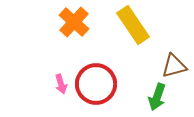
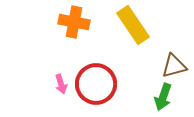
orange cross: rotated 32 degrees counterclockwise
green arrow: moved 6 px right
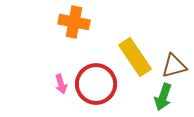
yellow rectangle: moved 2 px right, 32 px down
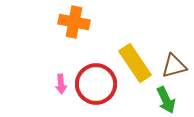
yellow rectangle: moved 6 px down
pink arrow: rotated 12 degrees clockwise
green arrow: moved 3 px right, 3 px down; rotated 44 degrees counterclockwise
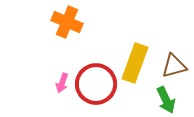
orange cross: moved 7 px left; rotated 12 degrees clockwise
yellow rectangle: rotated 54 degrees clockwise
pink arrow: moved 1 px right, 1 px up; rotated 24 degrees clockwise
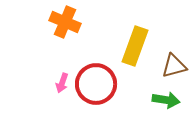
orange cross: moved 2 px left
yellow rectangle: moved 17 px up
green arrow: rotated 56 degrees counterclockwise
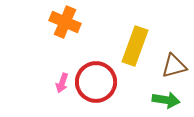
red circle: moved 2 px up
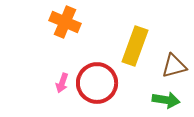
red circle: moved 1 px right, 1 px down
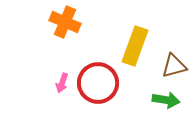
red circle: moved 1 px right
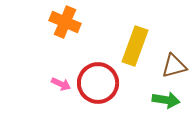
pink arrow: moved 1 px left, 1 px down; rotated 84 degrees counterclockwise
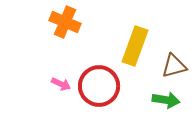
red circle: moved 1 px right, 3 px down
